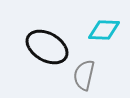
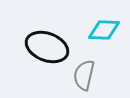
black ellipse: rotated 9 degrees counterclockwise
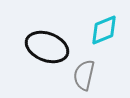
cyan diamond: rotated 24 degrees counterclockwise
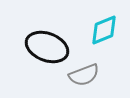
gray semicircle: rotated 124 degrees counterclockwise
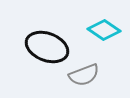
cyan diamond: rotated 56 degrees clockwise
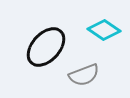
black ellipse: moved 1 px left; rotated 69 degrees counterclockwise
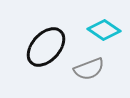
gray semicircle: moved 5 px right, 6 px up
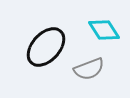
cyan diamond: rotated 24 degrees clockwise
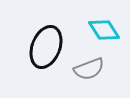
black ellipse: rotated 21 degrees counterclockwise
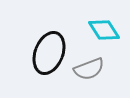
black ellipse: moved 3 px right, 6 px down
